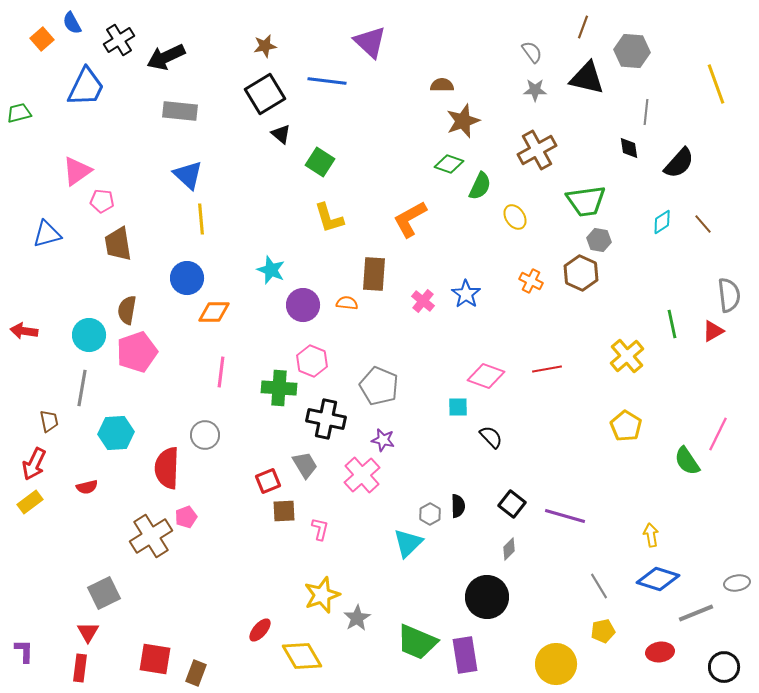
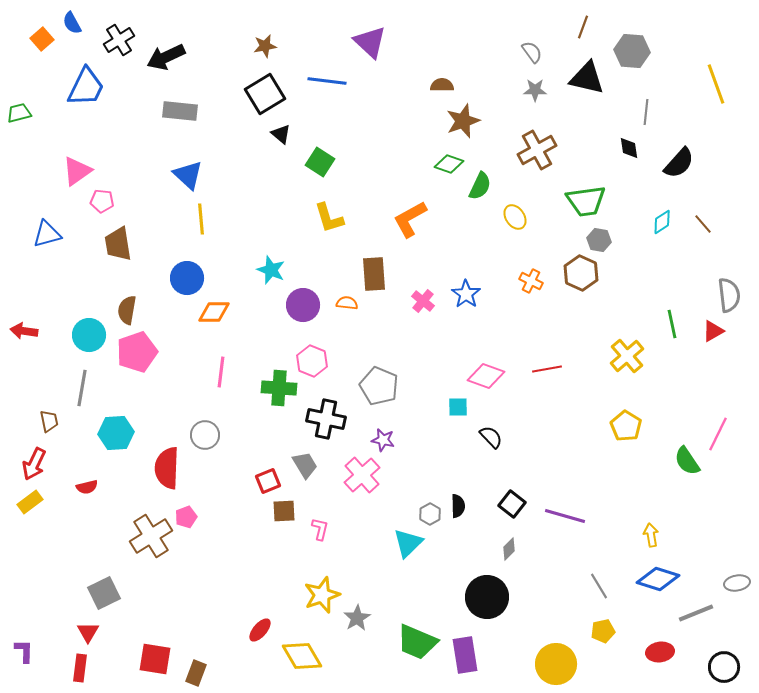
brown rectangle at (374, 274): rotated 8 degrees counterclockwise
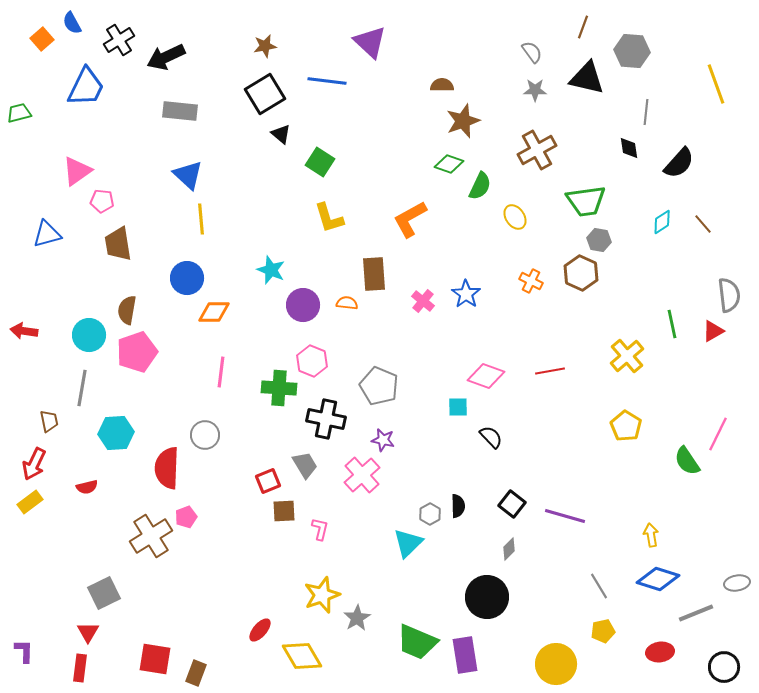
red line at (547, 369): moved 3 px right, 2 px down
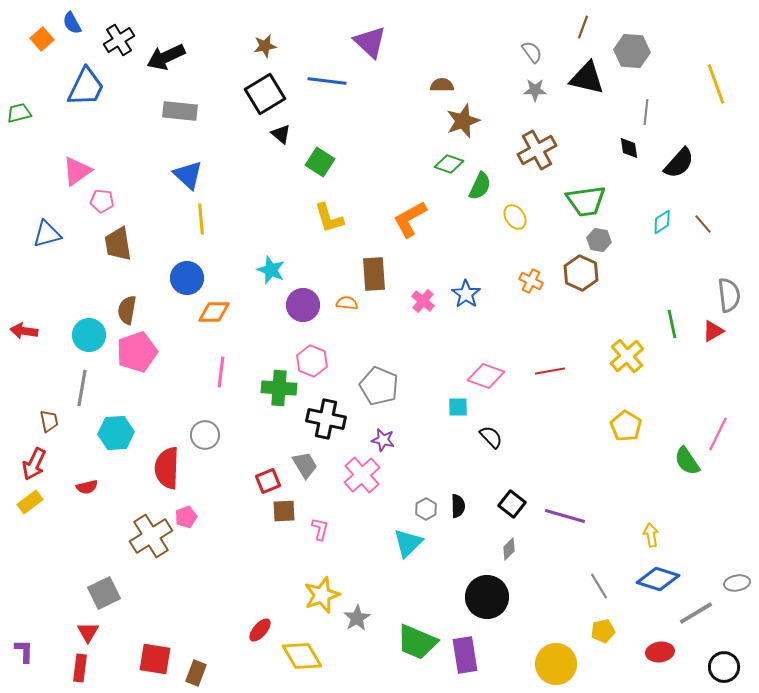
gray hexagon at (430, 514): moved 4 px left, 5 px up
gray line at (696, 613): rotated 9 degrees counterclockwise
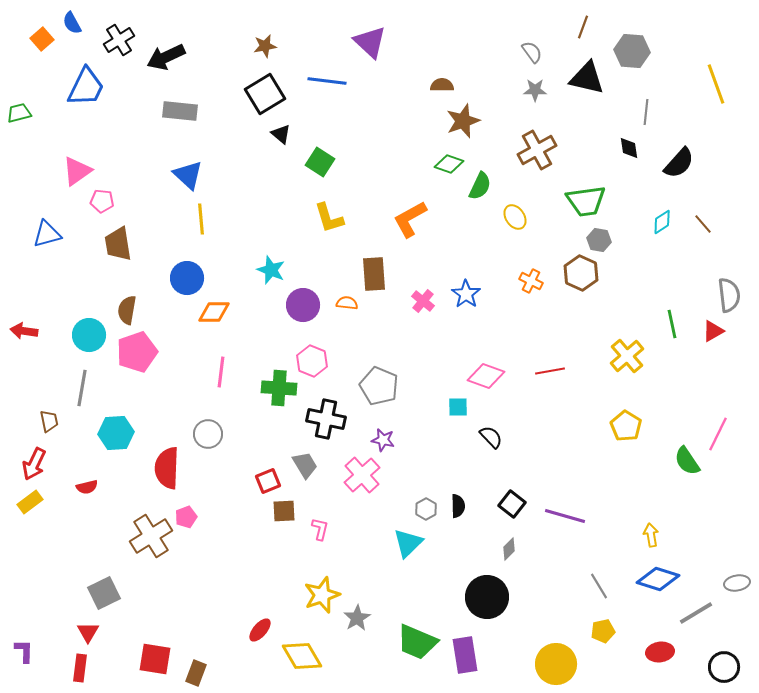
gray circle at (205, 435): moved 3 px right, 1 px up
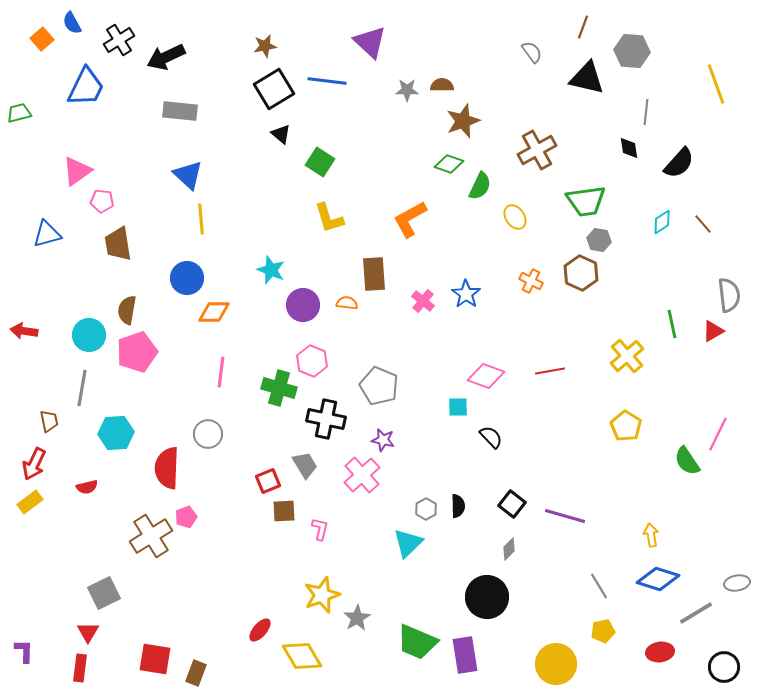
gray star at (535, 90): moved 128 px left
black square at (265, 94): moved 9 px right, 5 px up
green cross at (279, 388): rotated 12 degrees clockwise
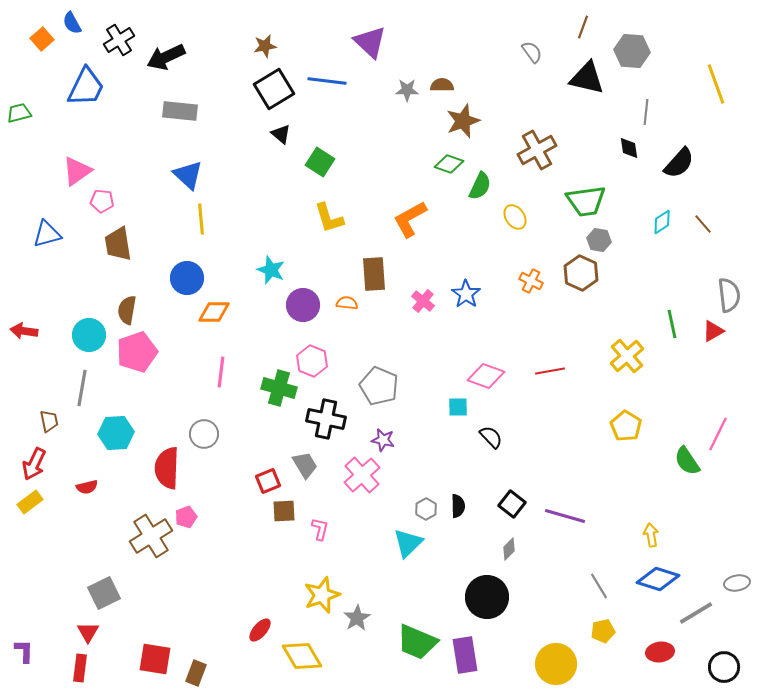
gray circle at (208, 434): moved 4 px left
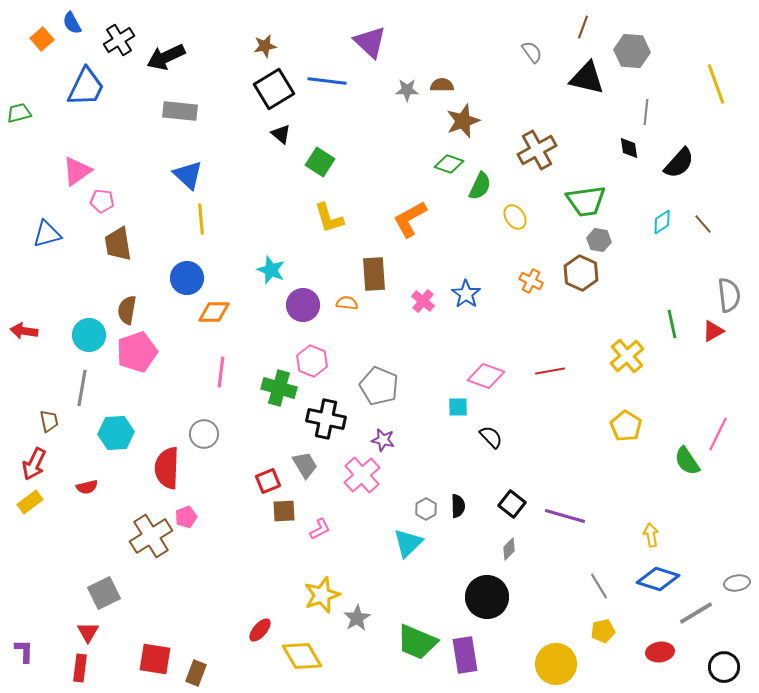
pink L-shape at (320, 529): rotated 50 degrees clockwise
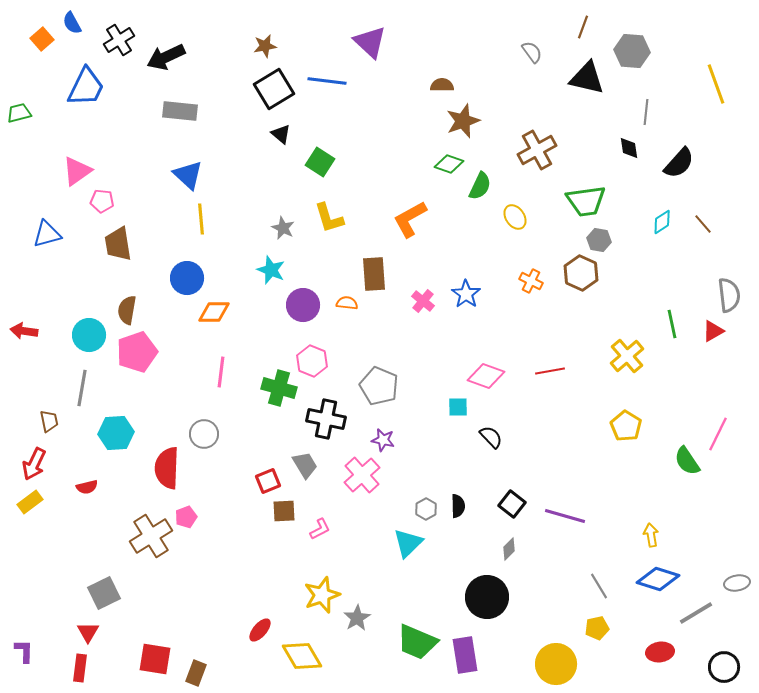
gray star at (407, 90): moved 124 px left, 138 px down; rotated 25 degrees clockwise
yellow pentagon at (603, 631): moved 6 px left, 3 px up
